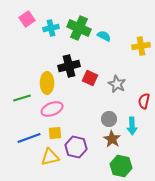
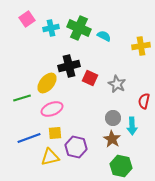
yellow ellipse: rotated 40 degrees clockwise
gray circle: moved 4 px right, 1 px up
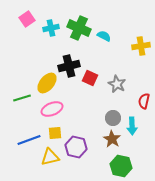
blue line: moved 2 px down
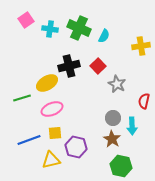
pink square: moved 1 px left, 1 px down
cyan cross: moved 1 px left, 1 px down; rotated 21 degrees clockwise
cyan semicircle: rotated 88 degrees clockwise
red square: moved 8 px right, 12 px up; rotated 21 degrees clockwise
yellow ellipse: rotated 20 degrees clockwise
yellow triangle: moved 1 px right, 3 px down
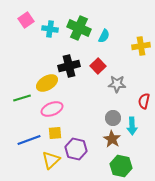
gray star: rotated 24 degrees counterclockwise
purple hexagon: moved 2 px down
yellow triangle: rotated 30 degrees counterclockwise
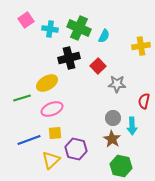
black cross: moved 8 px up
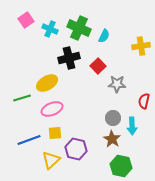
cyan cross: rotated 14 degrees clockwise
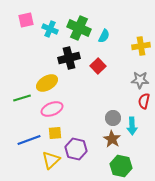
pink square: rotated 21 degrees clockwise
gray star: moved 23 px right, 4 px up
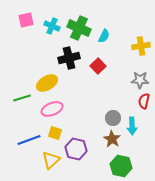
cyan cross: moved 2 px right, 3 px up
yellow square: rotated 24 degrees clockwise
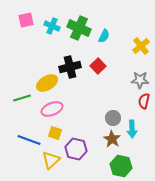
yellow cross: rotated 30 degrees counterclockwise
black cross: moved 1 px right, 9 px down
cyan arrow: moved 3 px down
blue line: rotated 40 degrees clockwise
